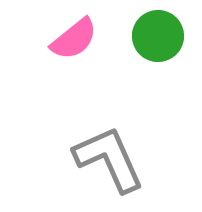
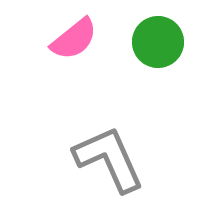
green circle: moved 6 px down
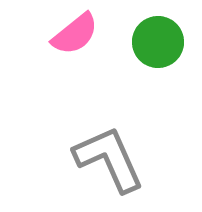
pink semicircle: moved 1 px right, 5 px up
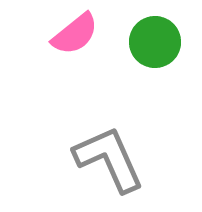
green circle: moved 3 px left
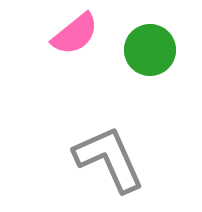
green circle: moved 5 px left, 8 px down
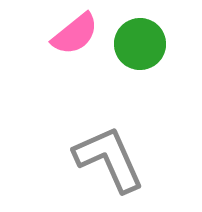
green circle: moved 10 px left, 6 px up
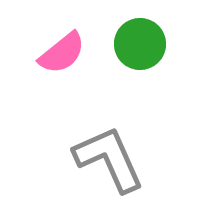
pink semicircle: moved 13 px left, 19 px down
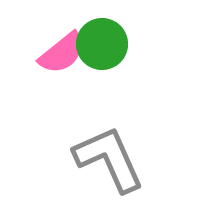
green circle: moved 38 px left
